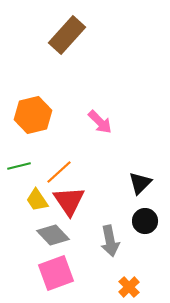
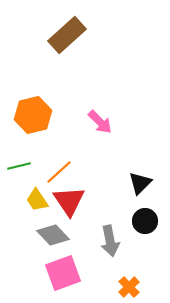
brown rectangle: rotated 6 degrees clockwise
pink square: moved 7 px right
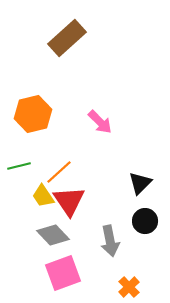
brown rectangle: moved 3 px down
orange hexagon: moved 1 px up
yellow trapezoid: moved 6 px right, 4 px up
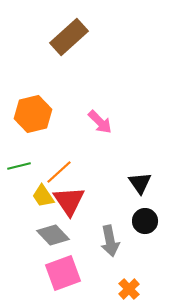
brown rectangle: moved 2 px right, 1 px up
black triangle: rotated 20 degrees counterclockwise
orange cross: moved 2 px down
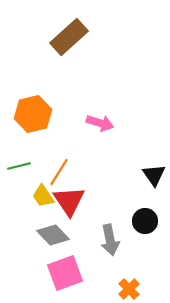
pink arrow: moved 1 px down; rotated 28 degrees counterclockwise
orange line: rotated 16 degrees counterclockwise
black triangle: moved 14 px right, 8 px up
gray arrow: moved 1 px up
pink square: moved 2 px right
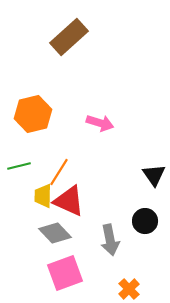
yellow trapezoid: rotated 35 degrees clockwise
red triangle: rotated 32 degrees counterclockwise
gray diamond: moved 2 px right, 2 px up
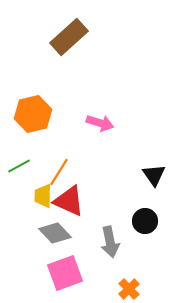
green line: rotated 15 degrees counterclockwise
gray arrow: moved 2 px down
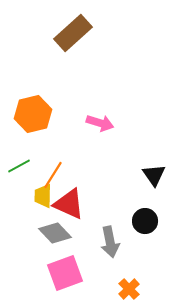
brown rectangle: moved 4 px right, 4 px up
orange line: moved 6 px left, 3 px down
red triangle: moved 3 px down
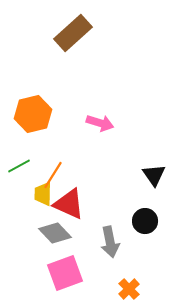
yellow trapezoid: moved 2 px up
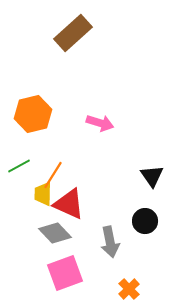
black triangle: moved 2 px left, 1 px down
